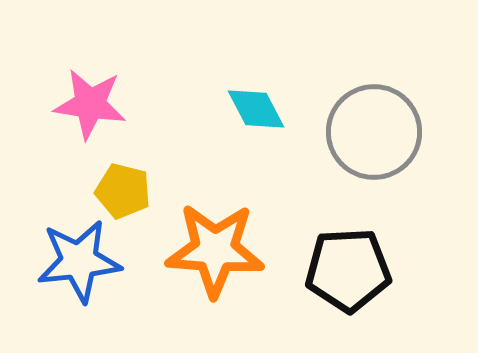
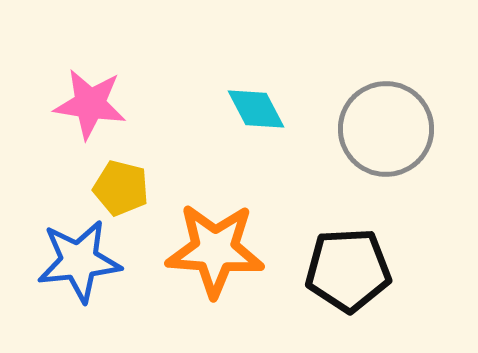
gray circle: moved 12 px right, 3 px up
yellow pentagon: moved 2 px left, 3 px up
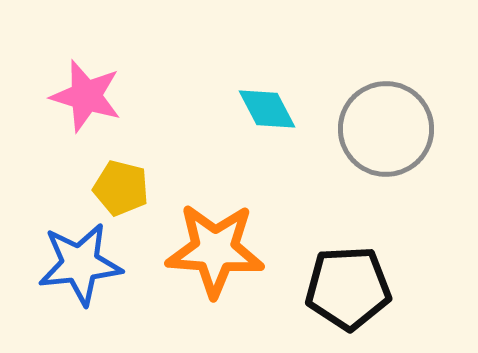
pink star: moved 4 px left, 8 px up; rotated 8 degrees clockwise
cyan diamond: moved 11 px right
blue star: moved 1 px right, 3 px down
black pentagon: moved 18 px down
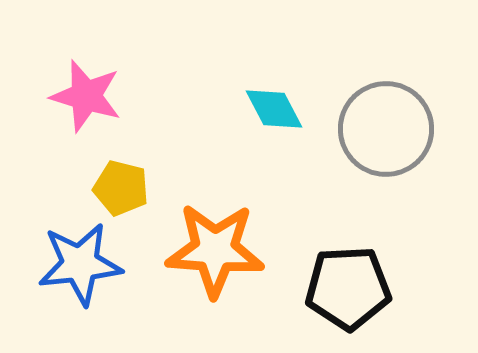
cyan diamond: moved 7 px right
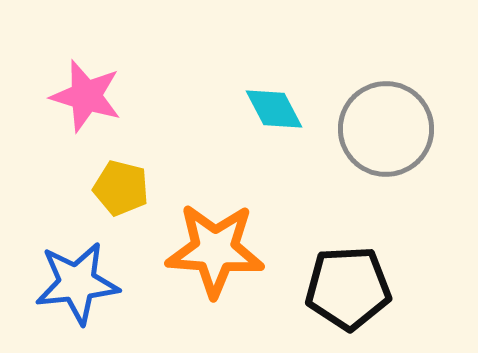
blue star: moved 3 px left, 19 px down
